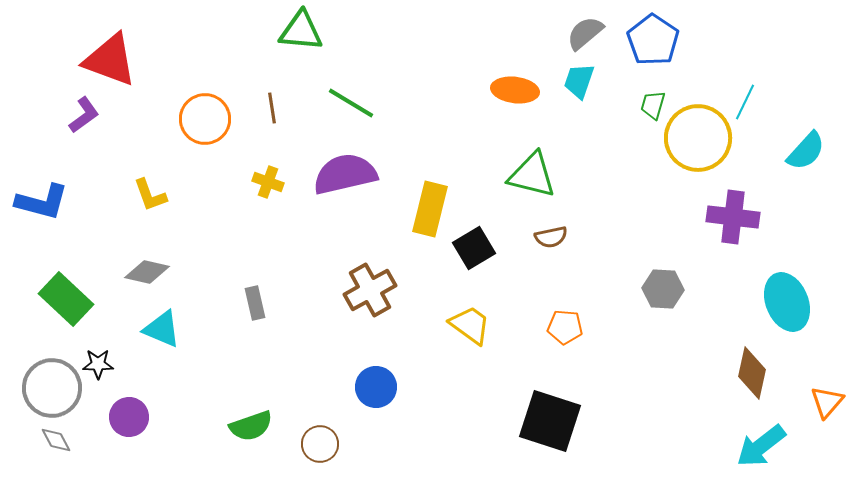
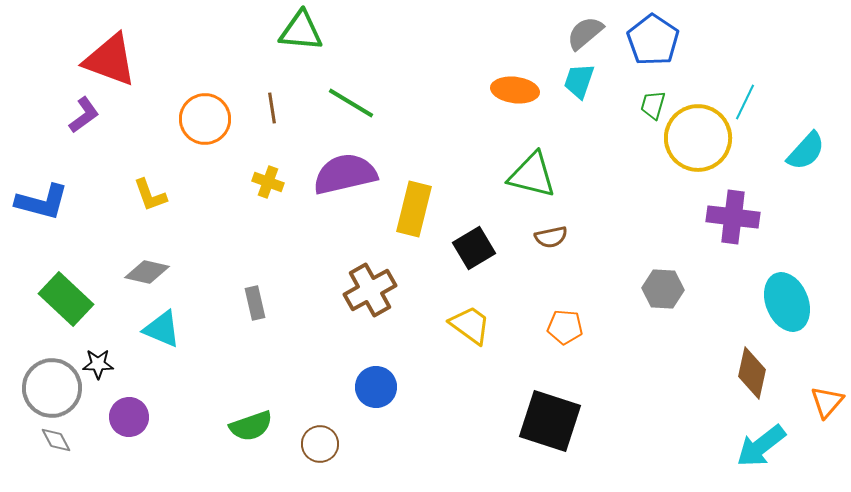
yellow rectangle at (430, 209): moved 16 px left
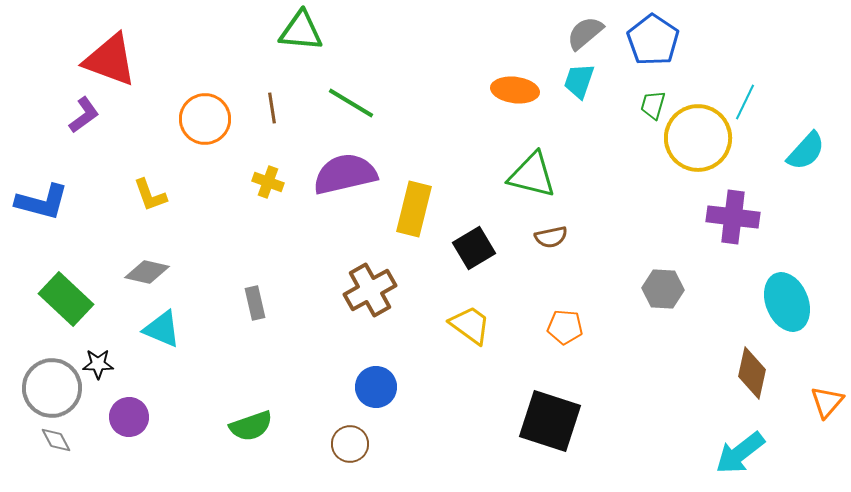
brown circle at (320, 444): moved 30 px right
cyan arrow at (761, 446): moved 21 px left, 7 px down
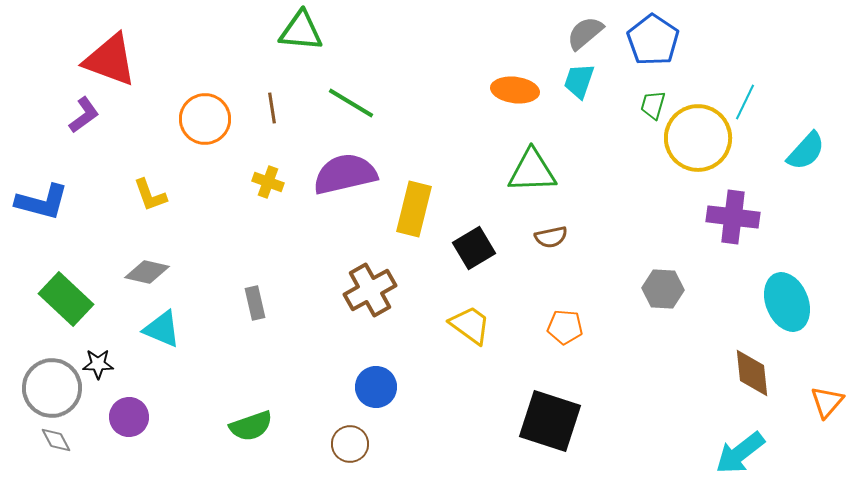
green triangle at (532, 175): moved 4 px up; rotated 16 degrees counterclockwise
brown diamond at (752, 373): rotated 18 degrees counterclockwise
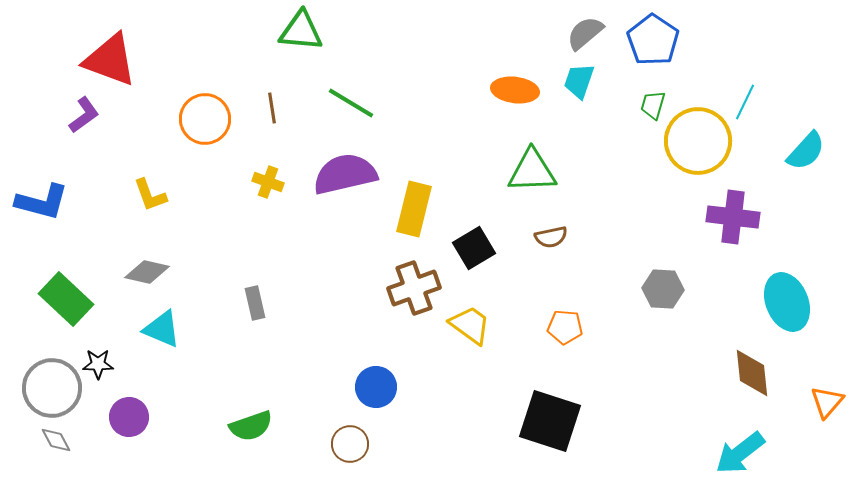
yellow circle at (698, 138): moved 3 px down
brown cross at (370, 290): moved 44 px right, 2 px up; rotated 9 degrees clockwise
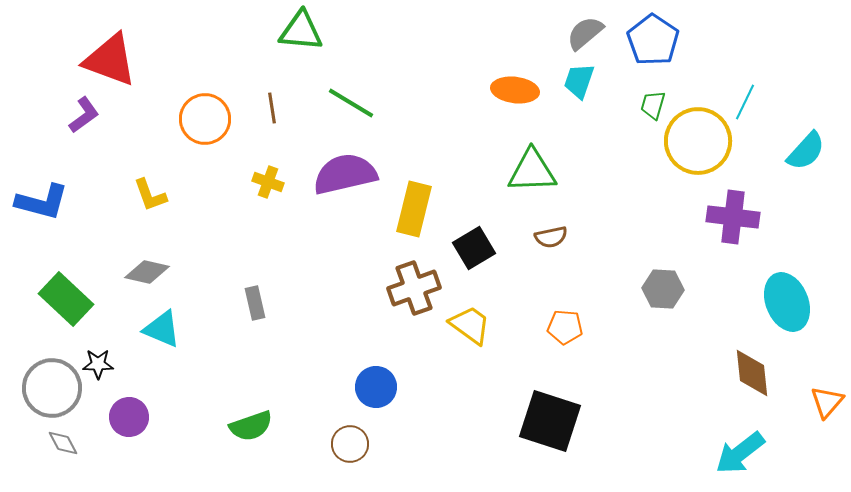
gray diamond at (56, 440): moved 7 px right, 3 px down
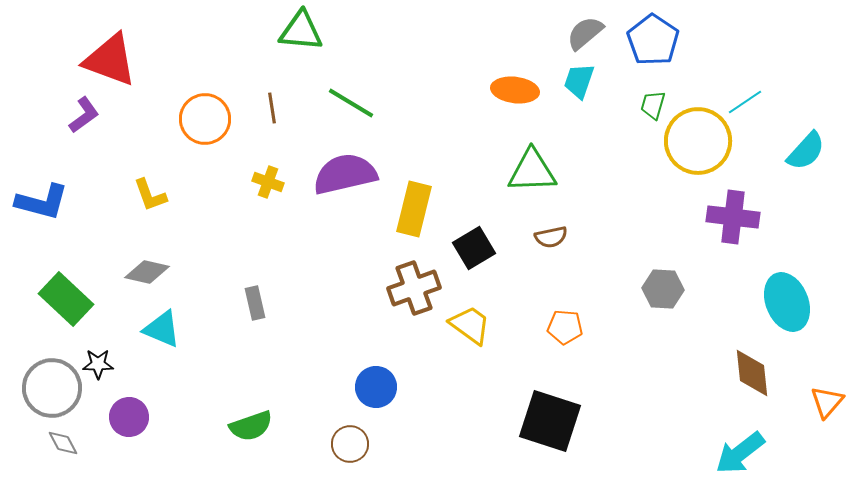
cyan line at (745, 102): rotated 30 degrees clockwise
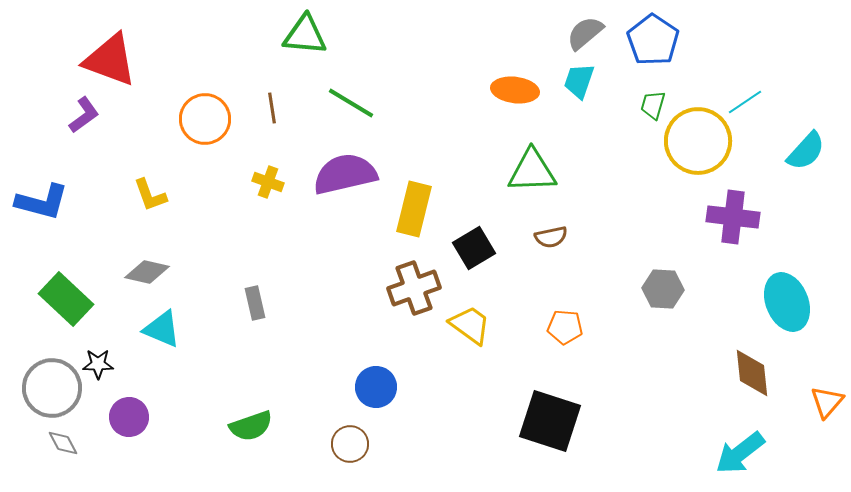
green triangle at (301, 31): moved 4 px right, 4 px down
